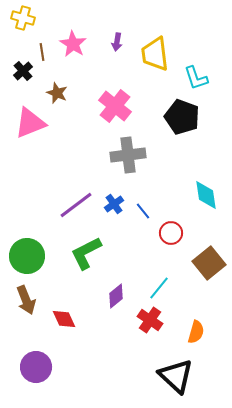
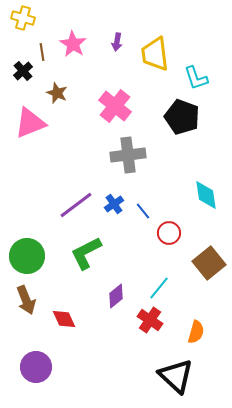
red circle: moved 2 px left
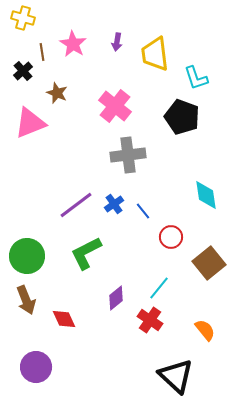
red circle: moved 2 px right, 4 px down
purple diamond: moved 2 px down
orange semicircle: moved 9 px right, 2 px up; rotated 55 degrees counterclockwise
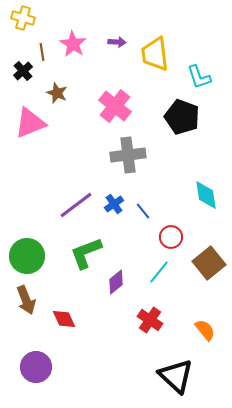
purple arrow: rotated 96 degrees counterclockwise
cyan L-shape: moved 3 px right, 1 px up
green L-shape: rotated 6 degrees clockwise
cyan line: moved 16 px up
purple diamond: moved 16 px up
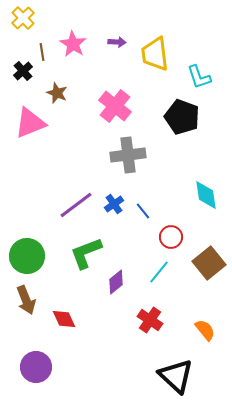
yellow cross: rotated 30 degrees clockwise
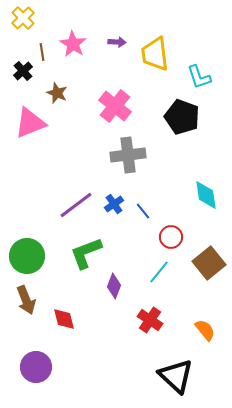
purple diamond: moved 2 px left, 4 px down; rotated 30 degrees counterclockwise
red diamond: rotated 10 degrees clockwise
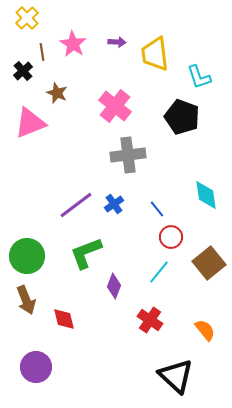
yellow cross: moved 4 px right
blue line: moved 14 px right, 2 px up
